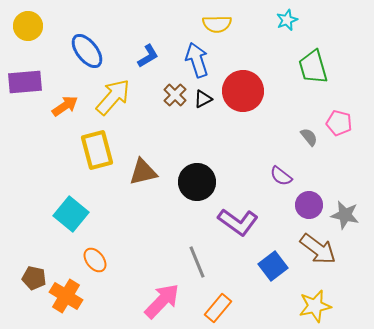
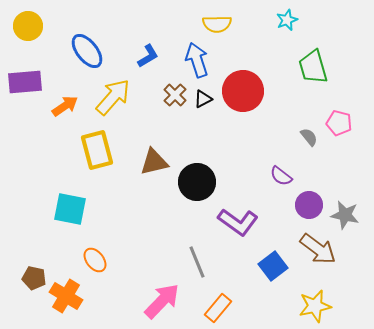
brown triangle: moved 11 px right, 10 px up
cyan square: moved 1 px left, 5 px up; rotated 28 degrees counterclockwise
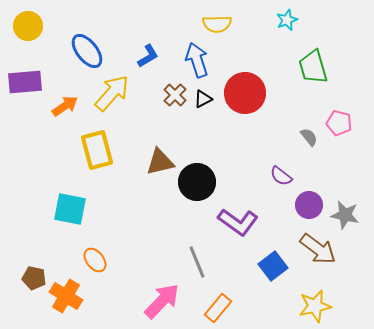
red circle: moved 2 px right, 2 px down
yellow arrow: moved 1 px left, 4 px up
brown triangle: moved 6 px right
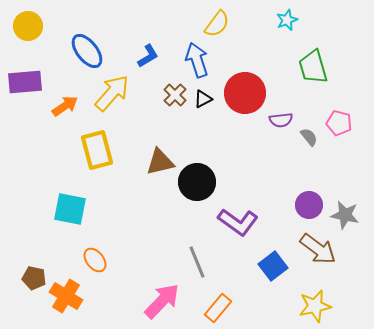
yellow semicircle: rotated 52 degrees counterclockwise
purple semicircle: moved 56 px up; rotated 45 degrees counterclockwise
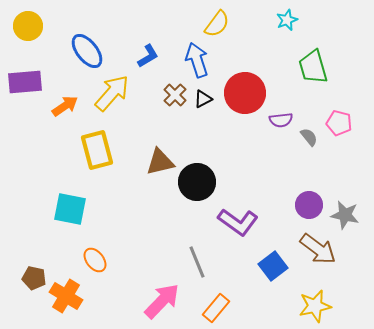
orange rectangle: moved 2 px left
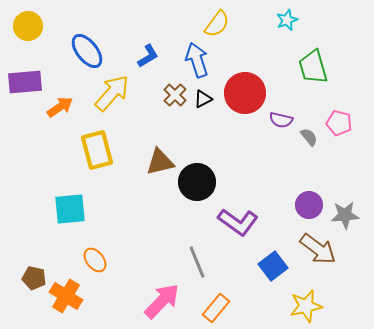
orange arrow: moved 5 px left, 1 px down
purple semicircle: rotated 20 degrees clockwise
cyan square: rotated 16 degrees counterclockwise
gray star: rotated 16 degrees counterclockwise
yellow star: moved 9 px left
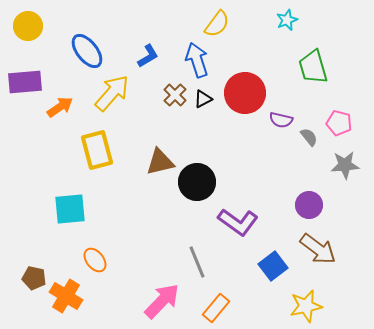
gray star: moved 50 px up
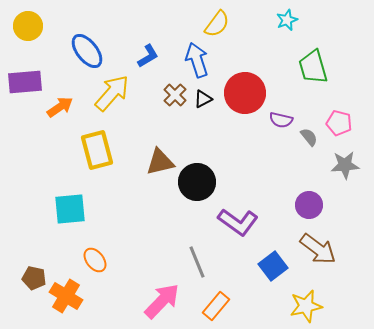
orange rectangle: moved 2 px up
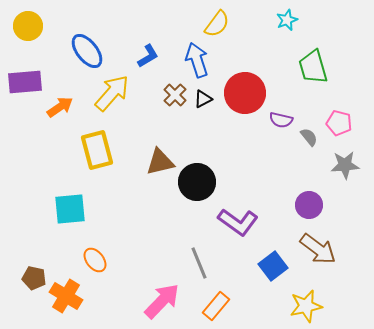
gray line: moved 2 px right, 1 px down
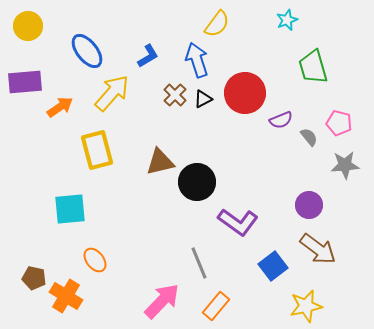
purple semicircle: rotated 35 degrees counterclockwise
